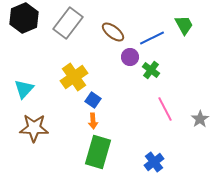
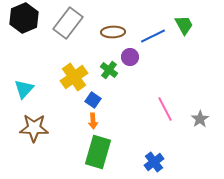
brown ellipse: rotated 40 degrees counterclockwise
blue line: moved 1 px right, 2 px up
green cross: moved 42 px left
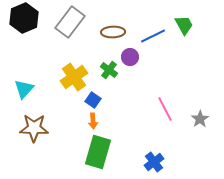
gray rectangle: moved 2 px right, 1 px up
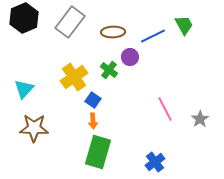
blue cross: moved 1 px right
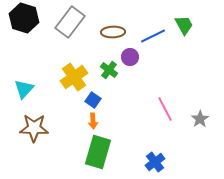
black hexagon: rotated 20 degrees counterclockwise
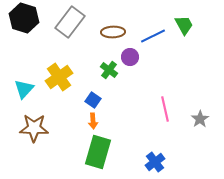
yellow cross: moved 15 px left
pink line: rotated 15 degrees clockwise
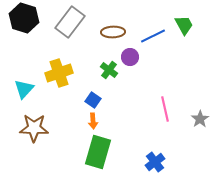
yellow cross: moved 4 px up; rotated 16 degrees clockwise
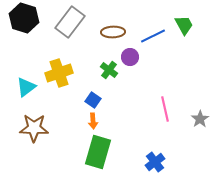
cyan triangle: moved 2 px right, 2 px up; rotated 10 degrees clockwise
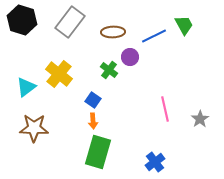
black hexagon: moved 2 px left, 2 px down
blue line: moved 1 px right
yellow cross: moved 1 px down; rotated 32 degrees counterclockwise
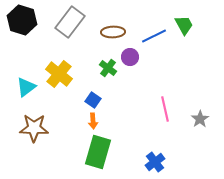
green cross: moved 1 px left, 2 px up
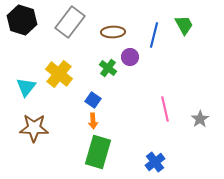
blue line: moved 1 px up; rotated 50 degrees counterclockwise
cyan triangle: rotated 15 degrees counterclockwise
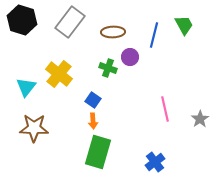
green cross: rotated 18 degrees counterclockwise
